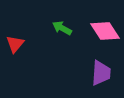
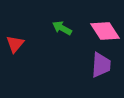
purple trapezoid: moved 8 px up
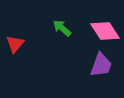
green arrow: rotated 12 degrees clockwise
purple trapezoid: rotated 16 degrees clockwise
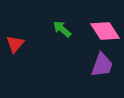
green arrow: moved 1 px down
purple trapezoid: moved 1 px right
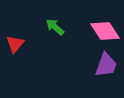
green arrow: moved 7 px left, 2 px up
purple trapezoid: moved 4 px right
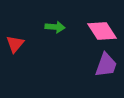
green arrow: rotated 144 degrees clockwise
pink diamond: moved 3 px left
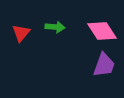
red triangle: moved 6 px right, 11 px up
purple trapezoid: moved 2 px left
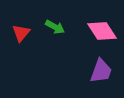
green arrow: rotated 24 degrees clockwise
purple trapezoid: moved 3 px left, 6 px down
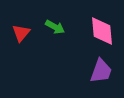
pink diamond: rotated 28 degrees clockwise
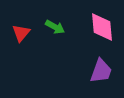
pink diamond: moved 4 px up
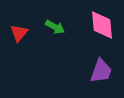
pink diamond: moved 2 px up
red triangle: moved 2 px left
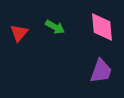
pink diamond: moved 2 px down
